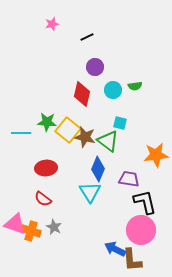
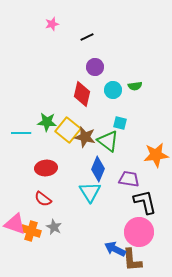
pink circle: moved 2 px left, 2 px down
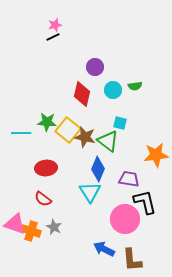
pink star: moved 3 px right, 1 px down
black line: moved 34 px left
pink circle: moved 14 px left, 13 px up
blue arrow: moved 11 px left
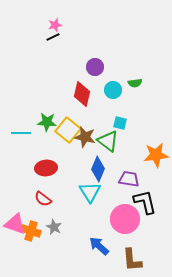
green semicircle: moved 3 px up
blue arrow: moved 5 px left, 3 px up; rotated 15 degrees clockwise
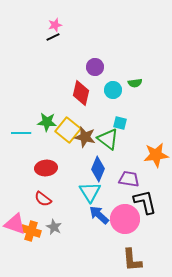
red diamond: moved 1 px left, 1 px up
green triangle: moved 2 px up
blue arrow: moved 31 px up
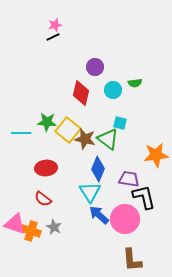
brown star: moved 2 px down
black L-shape: moved 1 px left, 5 px up
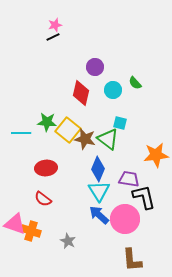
green semicircle: rotated 56 degrees clockwise
cyan triangle: moved 9 px right, 1 px up
gray star: moved 14 px right, 14 px down
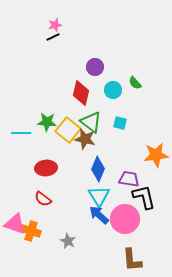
green triangle: moved 17 px left, 17 px up
cyan triangle: moved 5 px down
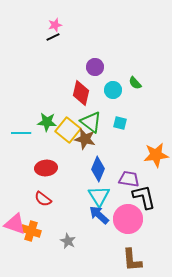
pink circle: moved 3 px right
